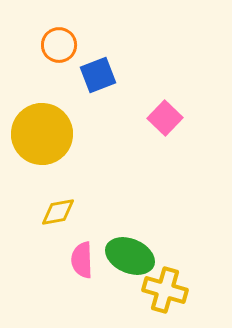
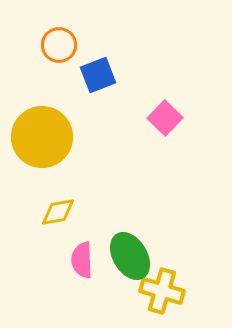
yellow circle: moved 3 px down
green ellipse: rotated 36 degrees clockwise
yellow cross: moved 3 px left, 1 px down
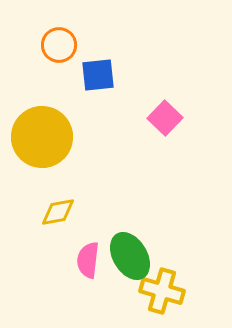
blue square: rotated 15 degrees clockwise
pink semicircle: moved 6 px right; rotated 9 degrees clockwise
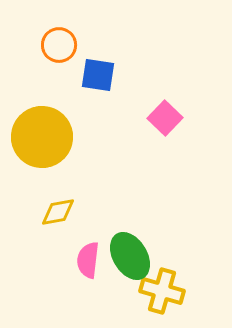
blue square: rotated 15 degrees clockwise
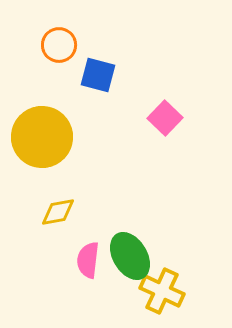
blue square: rotated 6 degrees clockwise
yellow cross: rotated 9 degrees clockwise
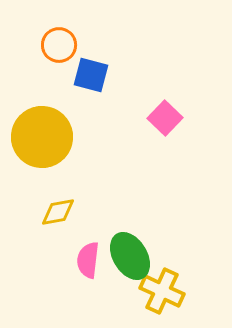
blue square: moved 7 px left
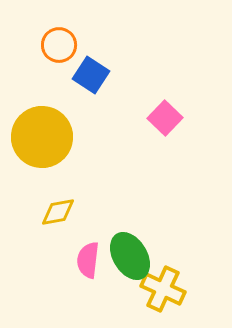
blue square: rotated 18 degrees clockwise
yellow cross: moved 1 px right, 2 px up
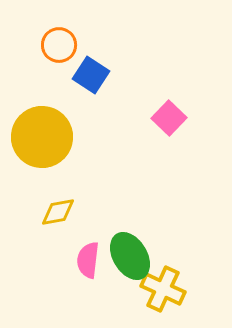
pink square: moved 4 px right
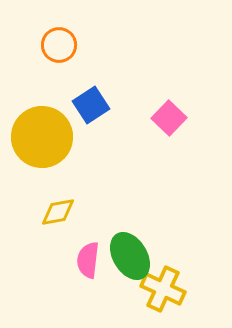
blue square: moved 30 px down; rotated 24 degrees clockwise
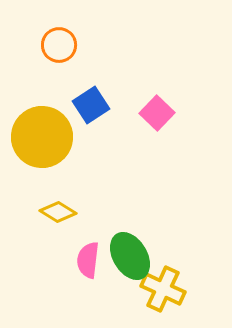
pink square: moved 12 px left, 5 px up
yellow diamond: rotated 42 degrees clockwise
